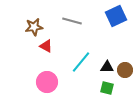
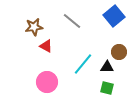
blue square: moved 2 px left; rotated 15 degrees counterclockwise
gray line: rotated 24 degrees clockwise
cyan line: moved 2 px right, 2 px down
brown circle: moved 6 px left, 18 px up
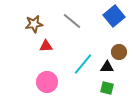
brown star: moved 3 px up
red triangle: rotated 32 degrees counterclockwise
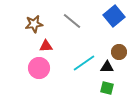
cyan line: moved 1 px right, 1 px up; rotated 15 degrees clockwise
pink circle: moved 8 px left, 14 px up
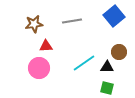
gray line: rotated 48 degrees counterclockwise
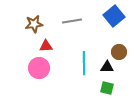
cyan line: rotated 55 degrees counterclockwise
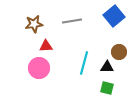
cyan line: rotated 15 degrees clockwise
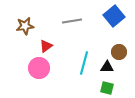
brown star: moved 9 px left, 2 px down
red triangle: rotated 32 degrees counterclockwise
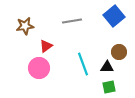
cyan line: moved 1 px left, 1 px down; rotated 35 degrees counterclockwise
green square: moved 2 px right, 1 px up; rotated 24 degrees counterclockwise
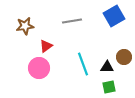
blue square: rotated 10 degrees clockwise
brown circle: moved 5 px right, 5 px down
